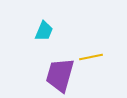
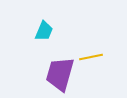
purple trapezoid: moved 1 px up
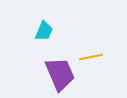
purple trapezoid: rotated 141 degrees clockwise
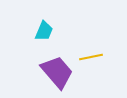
purple trapezoid: moved 3 px left, 2 px up; rotated 18 degrees counterclockwise
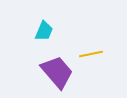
yellow line: moved 3 px up
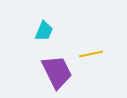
purple trapezoid: rotated 15 degrees clockwise
